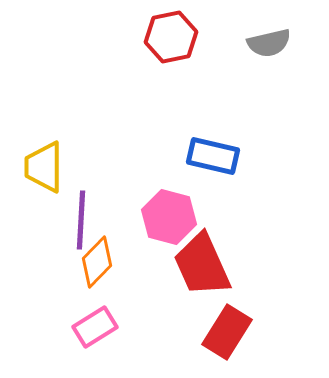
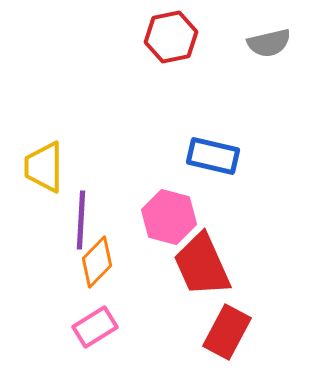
red rectangle: rotated 4 degrees counterclockwise
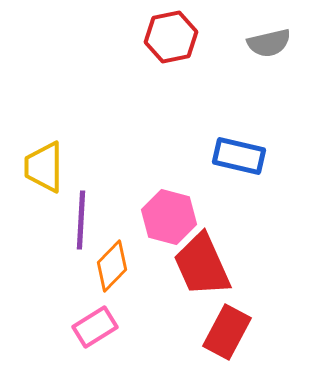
blue rectangle: moved 26 px right
orange diamond: moved 15 px right, 4 px down
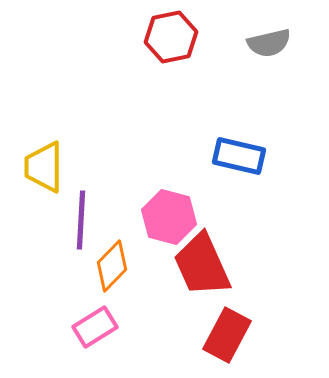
red rectangle: moved 3 px down
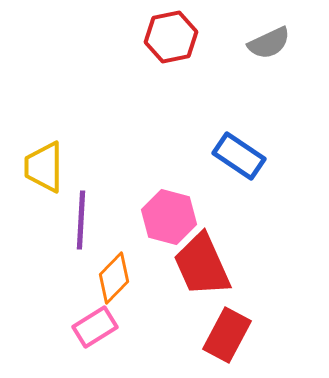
gray semicircle: rotated 12 degrees counterclockwise
blue rectangle: rotated 21 degrees clockwise
orange diamond: moved 2 px right, 12 px down
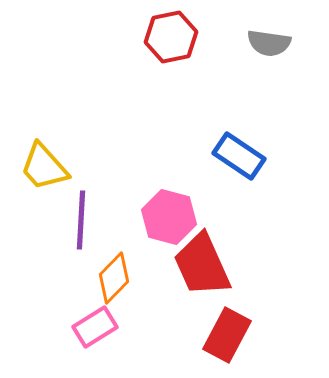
gray semicircle: rotated 33 degrees clockwise
yellow trapezoid: rotated 42 degrees counterclockwise
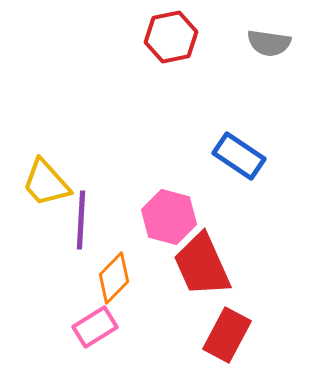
yellow trapezoid: moved 2 px right, 16 px down
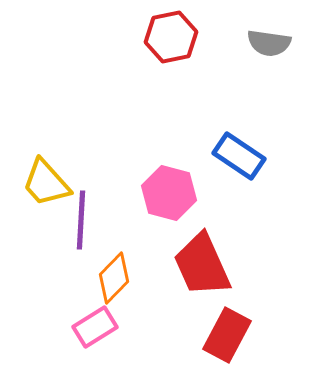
pink hexagon: moved 24 px up
